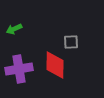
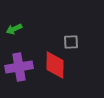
purple cross: moved 2 px up
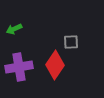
red diamond: rotated 32 degrees clockwise
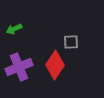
purple cross: rotated 12 degrees counterclockwise
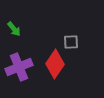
green arrow: rotated 105 degrees counterclockwise
red diamond: moved 1 px up
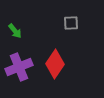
green arrow: moved 1 px right, 2 px down
gray square: moved 19 px up
